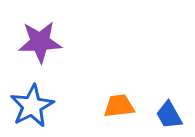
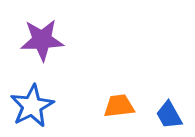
purple star: moved 2 px right, 2 px up
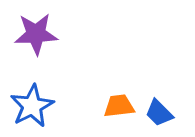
purple star: moved 6 px left, 6 px up
blue trapezoid: moved 10 px left, 2 px up; rotated 16 degrees counterclockwise
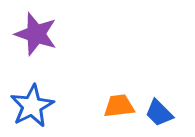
purple star: rotated 21 degrees clockwise
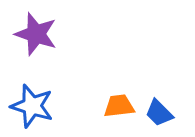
blue star: rotated 27 degrees counterclockwise
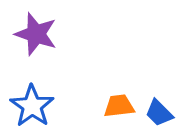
blue star: rotated 18 degrees clockwise
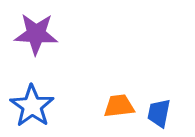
purple star: rotated 15 degrees counterclockwise
blue trapezoid: rotated 56 degrees clockwise
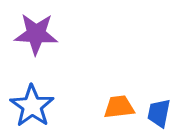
orange trapezoid: moved 1 px down
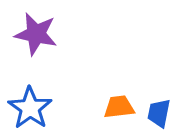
purple star: rotated 9 degrees clockwise
blue star: moved 2 px left, 2 px down
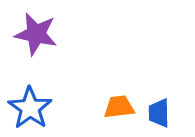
blue trapezoid: rotated 12 degrees counterclockwise
